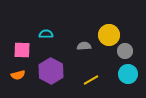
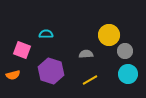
gray semicircle: moved 2 px right, 8 px down
pink square: rotated 18 degrees clockwise
purple hexagon: rotated 10 degrees counterclockwise
orange semicircle: moved 5 px left
yellow line: moved 1 px left
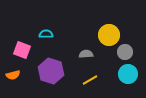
gray circle: moved 1 px down
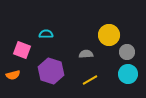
gray circle: moved 2 px right
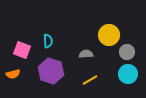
cyan semicircle: moved 2 px right, 7 px down; rotated 88 degrees clockwise
orange semicircle: moved 1 px up
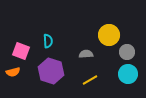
pink square: moved 1 px left, 1 px down
orange semicircle: moved 2 px up
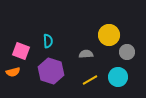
cyan circle: moved 10 px left, 3 px down
